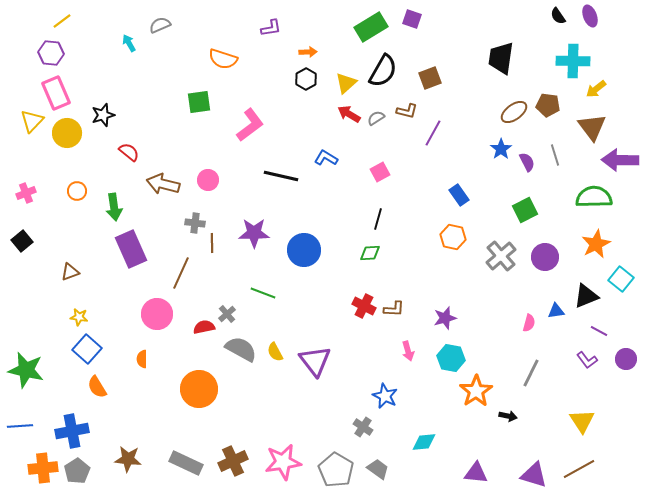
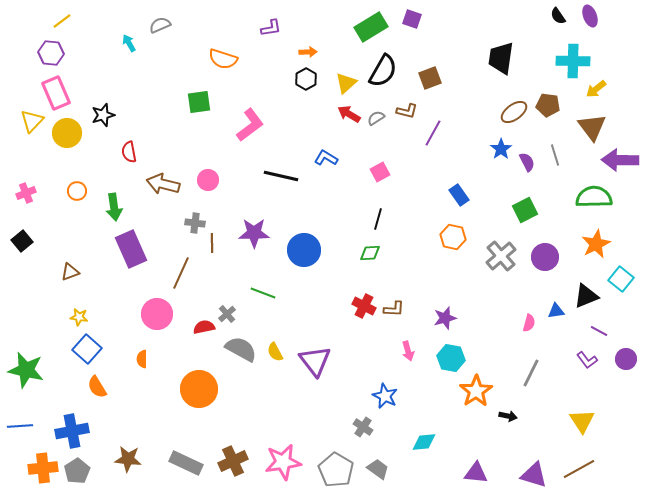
red semicircle at (129, 152): rotated 140 degrees counterclockwise
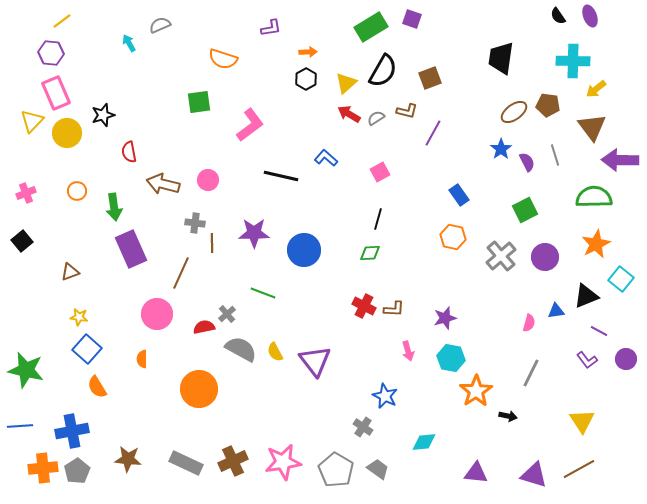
blue L-shape at (326, 158): rotated 10 degrees clockwise
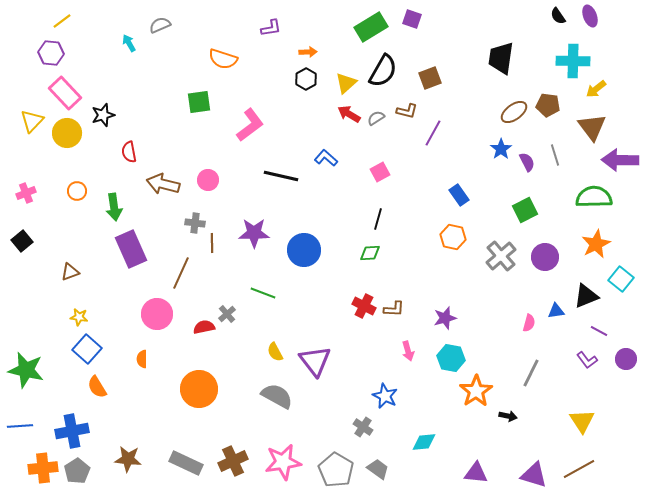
pink rectangle at (56, 93): moved 9 px right; rotated 20 degrees counterclockwise
gray semicircle at (241, 349): moved 36 px right, 47 px down
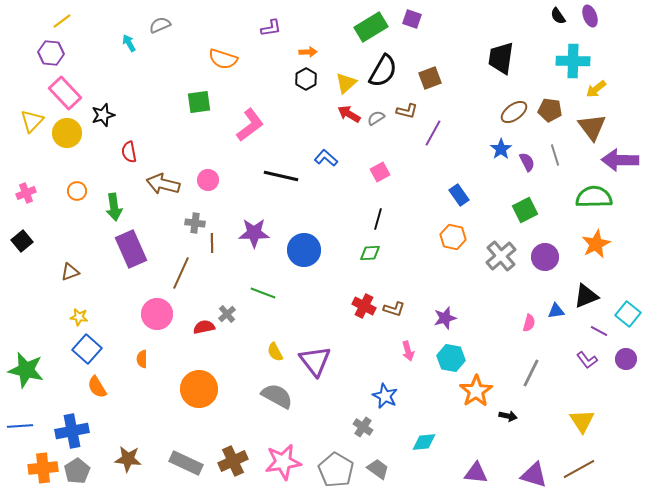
brown pentagon at (548, 105): moved 2 px right, 5 px down
cyan square at (621, 279): moved 7 px right, 35 px down
brown L-shape at (394, 309): rotated 15 degrees clockwise
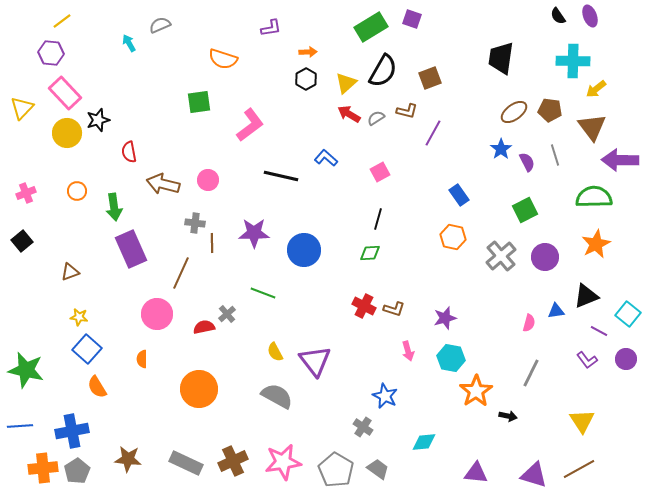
black star at (103, 115): moved 5 px left, 5 px down
yellow triangle at (32, 121): moved 10 px left, 13 px up
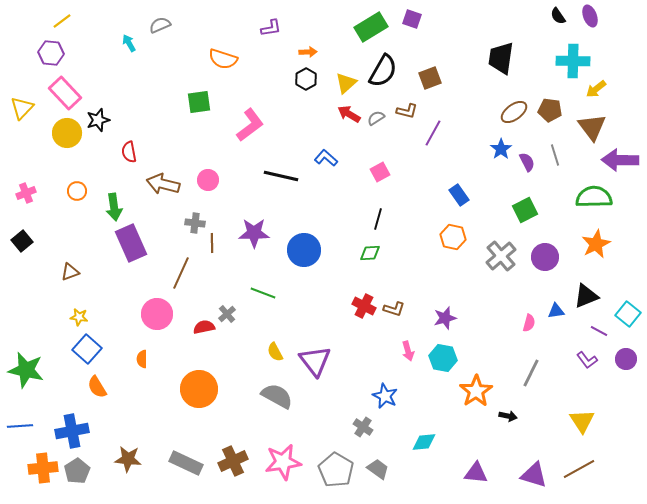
purple rectangle at (131, 249): moved 6 px up
cyan hexagon at (451, 358): moved 8 px left
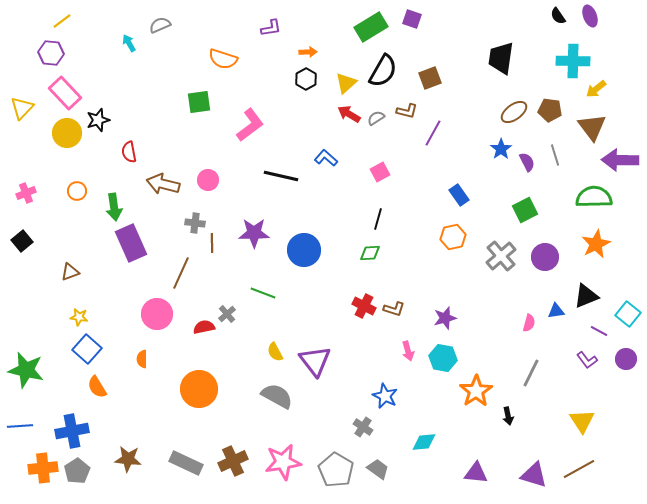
orange hexagon at (453, 237): rotated 25 degrees counterclockwise
black arrow at (508, 416): rotated 66 degrees clockwise
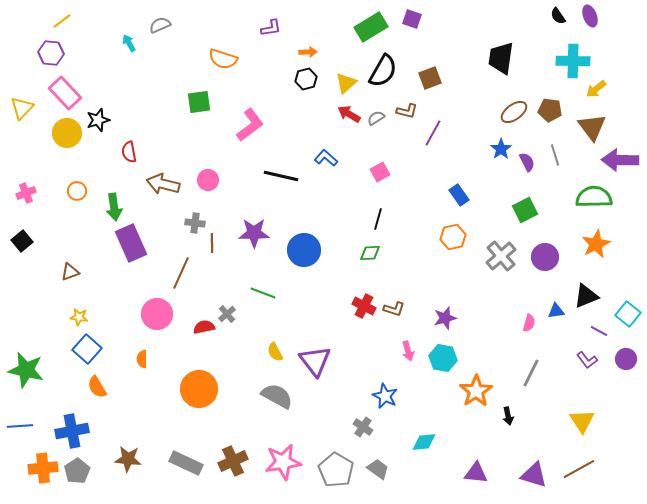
black hexagon at (306, 79): rotated 15 degrees clockwise
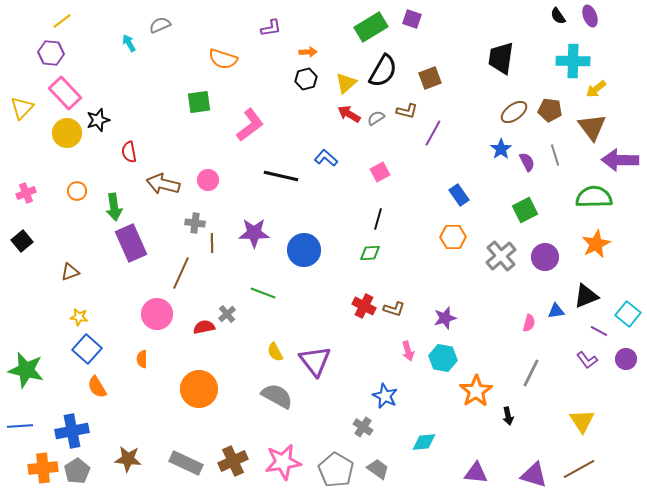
orange hexagon at (453, 237): rotated 10 degrees clockwise
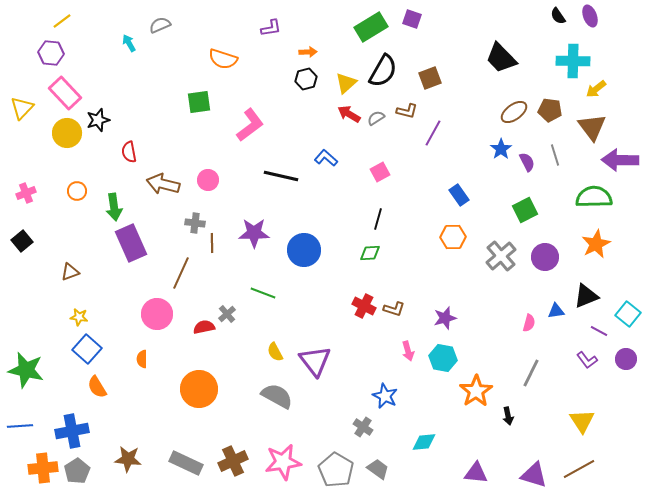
black trapezoid at (501, 58): rotated 52 degrees counterclockwise
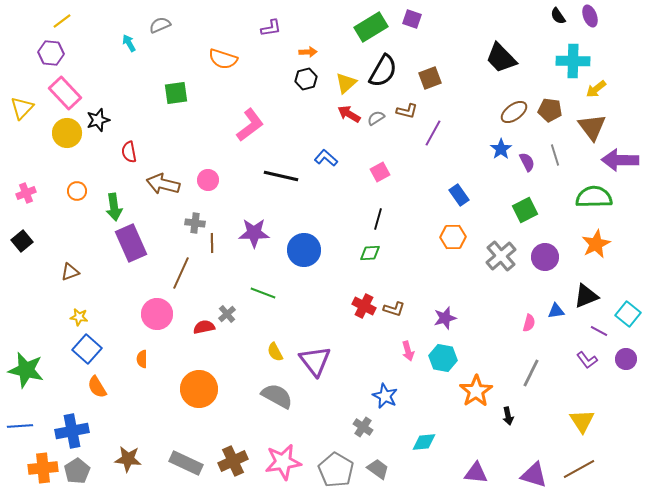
green square at (199, 102): moved 23 px left, 9 px up
